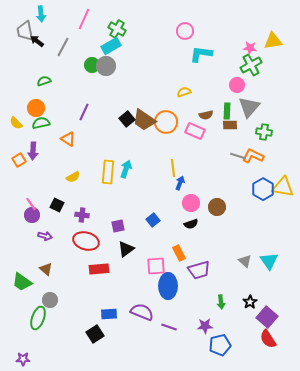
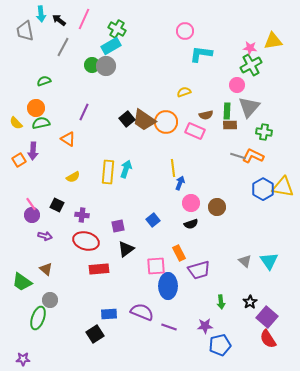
black arrow at (37, 41): moved 22 px right, 21 px up
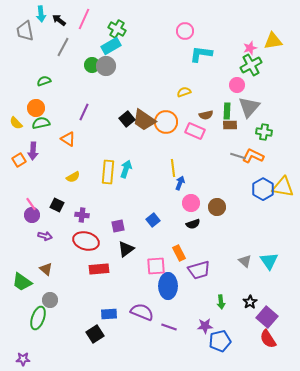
pink star at (250, 48): rotated 24 degrees counterclockwise
black semicircle at (191, 224): moved 2 px right
blue pentagon at (220, 345): moved 4 px up
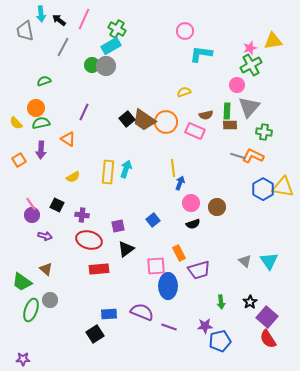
purple arrow at (33, 151): moved 8 px right, 1 px up
red ellipse at (86, 241): moved 3 px right, 1 px up
green ellipse at (38, 318): moved 7 px left, 8 px up
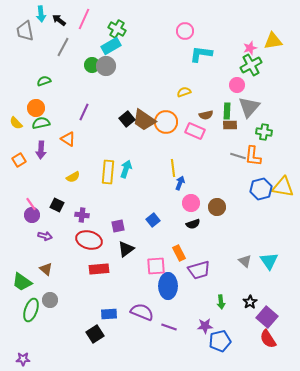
orange L-shape at (253, 156): rotated 110 degrees counterclockwise
blue hexagon at (263, 189): moved 2 px left; rotated 15 degrees clockwise
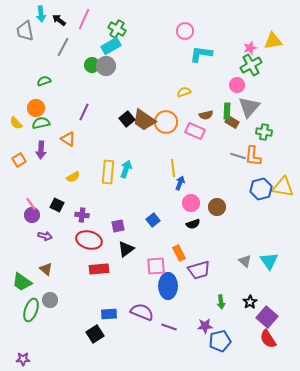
brown rectangle at (230, 125): moved 2 px right, 3 px up; rotated 32 degrees clockwise
